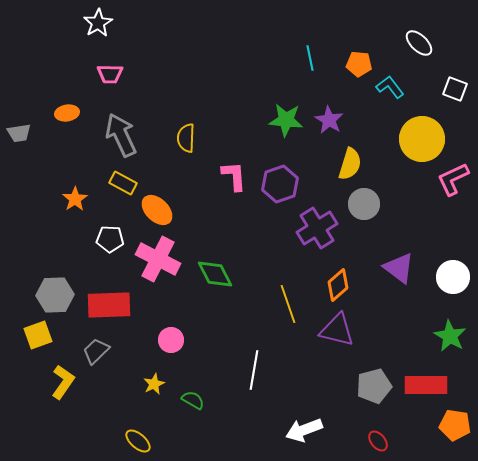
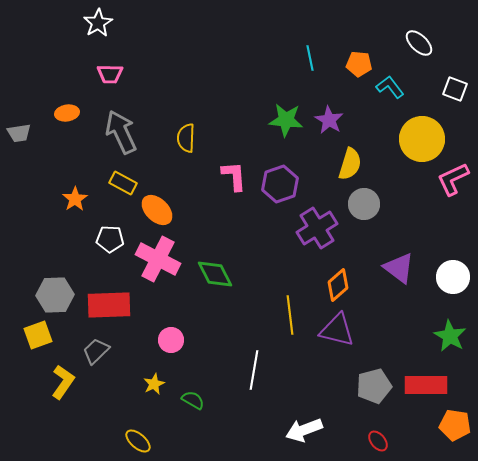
gray arrow at (121, 135): moved 3 px up
yellow line at (288, 304): moved 2 px right, 11 px down; rotated 12 degrees clockwise
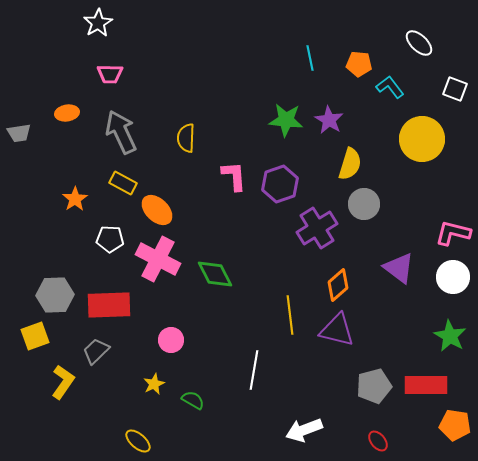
pink L-shape at (453, 179): moved 54 px down; rotated 39 degrees clockwise
yellow square at (38, 335): moved 3 px left, 1 px down
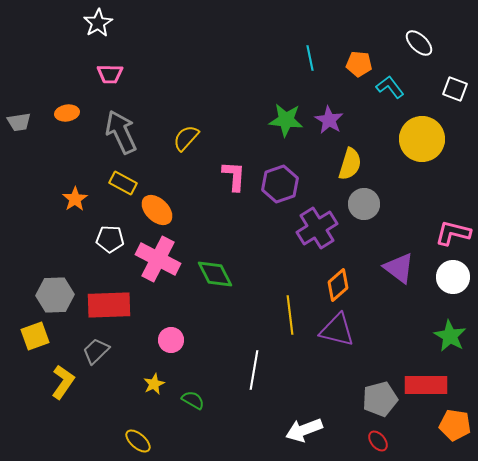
gray trapezoid at (19, 133): moved 11 px up
yellow semicircle at (186, 138): rotated 40 degrees clockwise
pink L-shape at (234, 176): rotated 8 degrees clockwise
gray pentagon at (374, 386): moved 6 px right, 13 px down
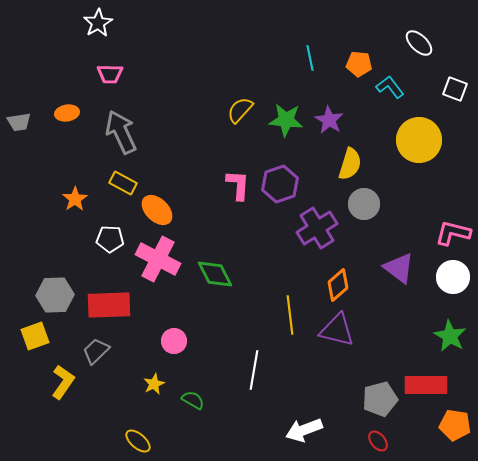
yellow semicircle at (186, 138): moved 54 px right, 28 px up
yellow circle at (422, 139): moved 3 px left, 1 px down
pink L-shape at (234, 176): moved 4 px right, 9 px down
pink circle at (171, 340): moved 3 px right, 1 px down
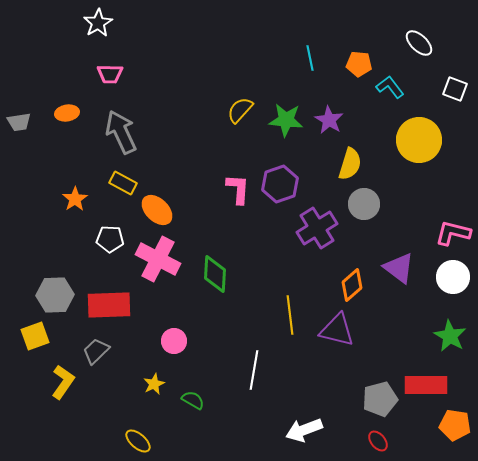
pink L-shape at (238, 185): moved 4 px down
green diamond at (215, 274): rotated 30 degrees clockwise
orange diamond at (338, 285): moved 14 px right
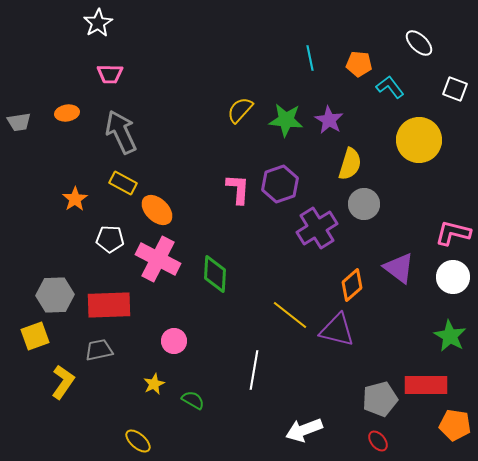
yellow line at (290, 315): rotated 45 degrees counterclockwise
gray trapezoid at (96, 351): moved 3 px right, 1 px up; rotated 32 degrees clockwise
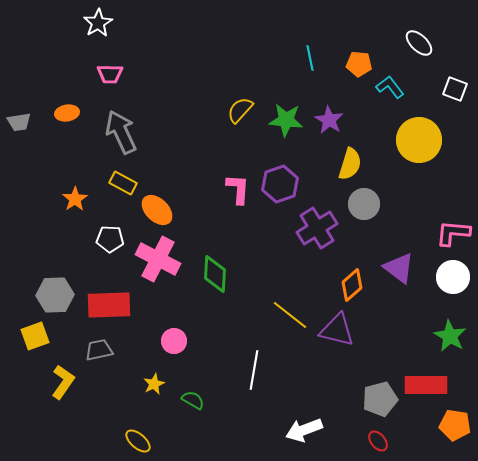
pink L-shape at (453, 233): rotated 9 degrees counterclockwise
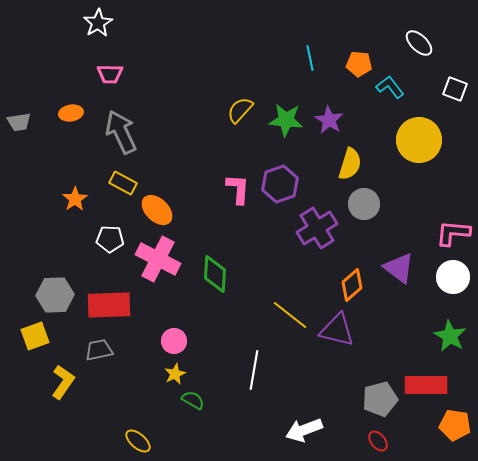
orange ellipse at (67, 113): moved 4 px right
yellow star at (154, 384): moved 21 px right, 10 px up
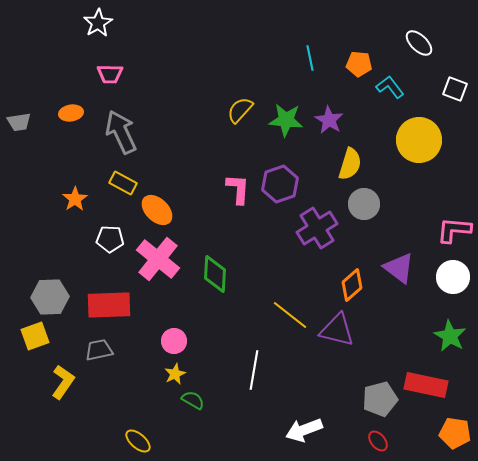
pink L-shape at (453, 233): moved 1 px right, 3 px up
pink cross at (158, 259): rotated 12 degrees clockwise
gray hexagon at (55, 295): moved 5 px left, 2 px down
red rectangle at (426, 385): rotated 12 degrees clockwise
orange pentagon at (455, 425): moved 8 px down
